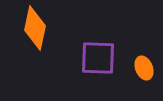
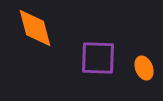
orange diamond: rotated 27 degrees counterclockwise
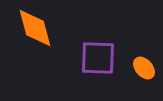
orange ellipse: rotated 20 degrees counterclockwise
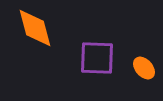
purple square: moved 1 px left
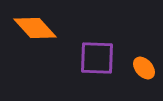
orange diamond: rotated 27 degrees counterclockwise
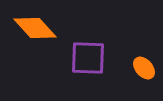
purple square: moved 9 px left
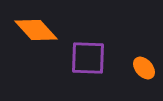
orange diamond: moved 1 px right, 2 px down
